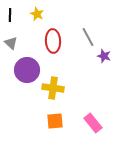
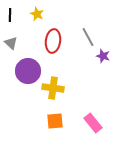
red ellipse: rotated 10 degrees clockwise
purple star: moved 1 px left
purple circle: moved 1 px right, 1 px down
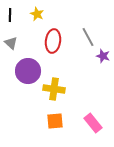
yellow cross: moved 1 px right, 1 px down
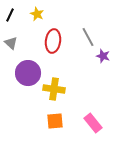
black line: rotated 24 degrees clockwise
purple circle: moved 2 px down
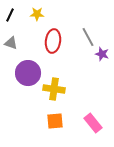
yellow star: rotated 24 degrees counterclockwise
gray triangle: rotated 24 degrees counterclockwise
purple star: moved 1 px left, 2 px up
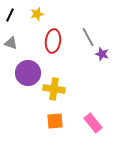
yellow star: rotated 16 degrees counterclockwise
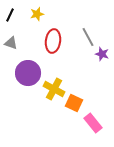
yellow cross: rotated 20 degrees clockwise
orange square: moved 19 px right, 18 px up; rotated 30 degrees clockwise
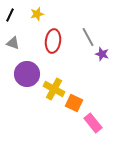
gray triangle: moved 2 px right
purple circle: moved 1 px left, 1 px down
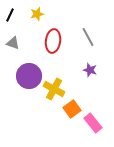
purple star: moved 12 px left, 16 px down
purple circle: moved 2 px right, 2 px down
orange square: moved 2 px left, 6 px down; rotated 30 degrees clockwise
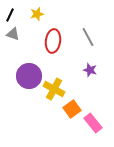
gray triangle: moved 9 px up
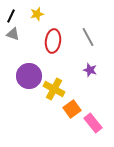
black line: moved 1 px right, 1 px down
